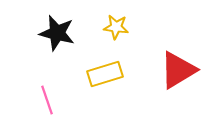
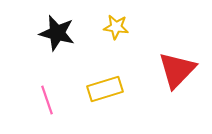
red triangle: moved 1 px left; rotated 15 degrees counterclockwise
yellow rectangle: moved 15 px down
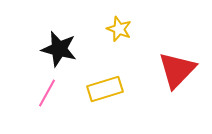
yellow star: moved 3 px right, 2 px down; rotated 15 degrees clockwise
black star: moved 2 px right, 16 px down
pink line: moved 7 px up; rotated 48 degrees clockwise
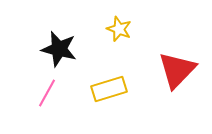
yellow rectangle: moved 4 px right
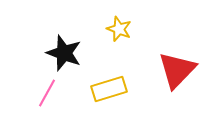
black star: moved 5 px right, 4 px down; rotated 6 degrees clockwise
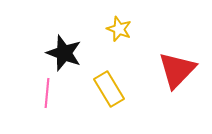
yellow rectangle: rotated 76 degrees clockwise
pink line: rotated 24 degrees counterclockwise
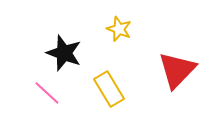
pink line: rotated 52 degrees counterclockwise
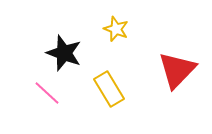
yellow star: moved 3 px left
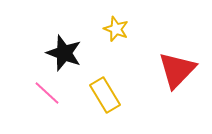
yellow rectangle: moved 4 px left, 6 px down
